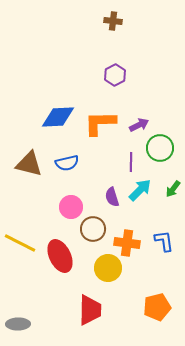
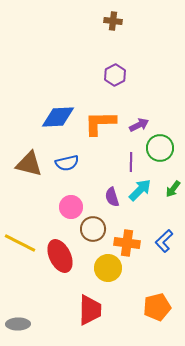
blue L-shape: rotated 125 degrees counterclockwise
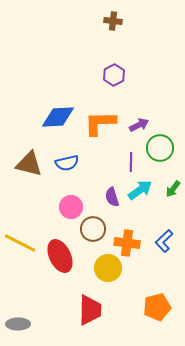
purple hexagon: moved 1 px left
cyan arrow: rotated 10 degrees clockwise
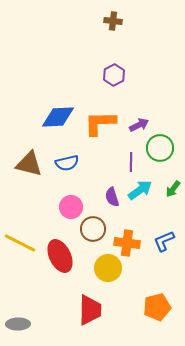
blue L-shape: rotated 20 degrees clockwise
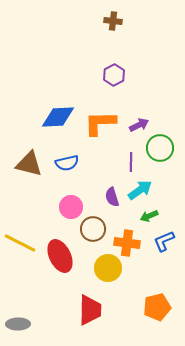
green arrow: moved 24 px left, 27 px down; rotated 30 degrees clockwise
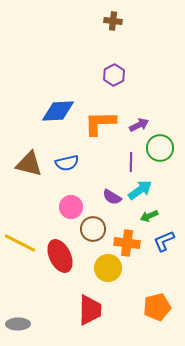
blue diamond: moved 6 px up
purple semicircle: rotated 42 degrees counterclockwise
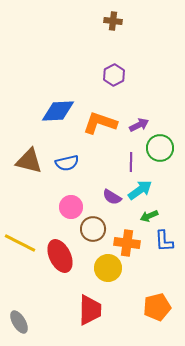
orange L-shape: rotated 20 degrees clockwise
brown triangle: moved 3 px up
blue L-shape: rotated 70 degrees counterclockwise
gray ellipse: moved 1 px right, 2 px up; rotated 60 degrees clockwise
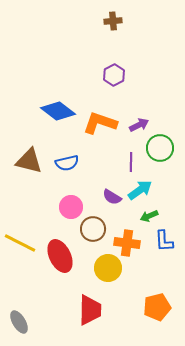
brown cross: rotated 12 degrees counterclockwise
blue diamond: rotated 40 degrees clockwise
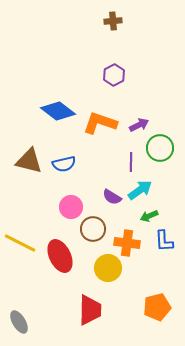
blue semicircle: moved 3 px left, 1 px down
